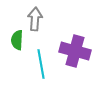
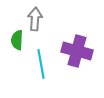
purple cross: moved 2 px right
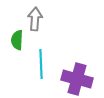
purple cross: moved 28 px down
cyan line: rotated 8 degrees clockwise
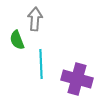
green semicircle: rotated 24 degrees counterclockwise
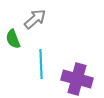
gray arrow: rotated 45 degrees clockwise
green semicircle: moved 4 px left, 1 px up
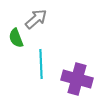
gray arrow: moved 1 px right
green semicircle: moved 3 px right, 1 px up
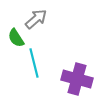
green semicircle: rotated 12 degrees counterclockwise
cyan line: moved 7 px left, 1 px up; rotated 12 degrees counterclockwise
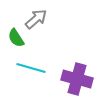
cyan line: moved 3 px left, 5 px down; rotated 60 degrees counterclockwise
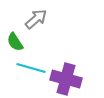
green semicircle: moved 1 px left, 4 px down
purple cross: moved 11 px left
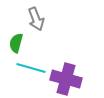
gray arrow: rotated 110 degrees clockwise
green semicircle: moved 1 px right, 1 px down; rotated 48 degrees clockwise
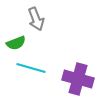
green semicircle: rotated 126 degrees counterclockwise
purple cross: moved 12 px right
